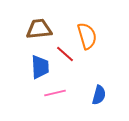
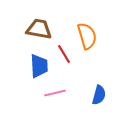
brown trapezoid: rotated 16 degrees clockwise
red line: moved 1 px left; rotated 18 degrees clockwise
blue trapezoid: moved 1 px left, 1 px up
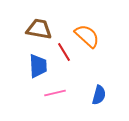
orange semicircle: rotated 32 degrees counterclockwise
red line: moved 2 px up
blue trapezoid: moved 1 px left
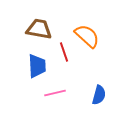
red line: rotated 12 degrees clockwise
blue trapezoid: moved 1 px left
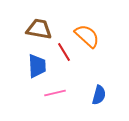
red line: rotated 12 degrees counterclockwise
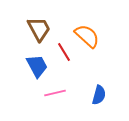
brown trapezoid: rotated 52 degrees clockwise
blue trapezoid: rotated 25 degrees counterclockwise
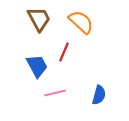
brown trapezoid: moved 10 px up
orange semicircle: moved 6 px left, 14 px up
red line: rotated 54 degrees clockwise
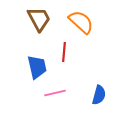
red line: rotated 18 degrees counterclockwise
blue trapezoid: moved 1 px down; rotated 15 degrees clockwise
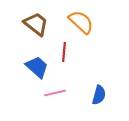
brown trapezoid: moved 3 px left, 5 px down; rotated 24 degrees counterclockwise
blue trapezoid: rotated 35 degrees counterclockwise
